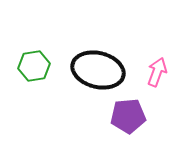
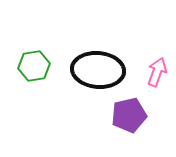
black ellipse: rotated 9 degrees counterclockwise
purple pentagon: moved 1 px right, 1 px up; rotated 8 degrees counterclockwise
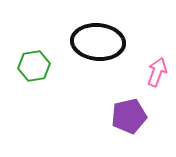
black ellipse: moved 28 px up
purple pentagon: moved 1 px down
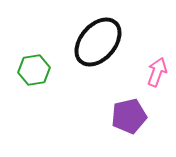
black ellipse: rotated 54 degrees counterclockwise
green hexagon: moved 4 px down
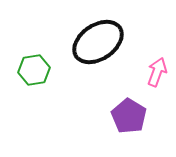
black ellipse: rotated 15 degrees clockwise
purple pentagon: rotated 28 degrees counterclockwise
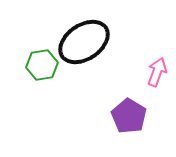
black ellipse: moved 14 px left
green hexagon: moved 8 px right, 5 px up
